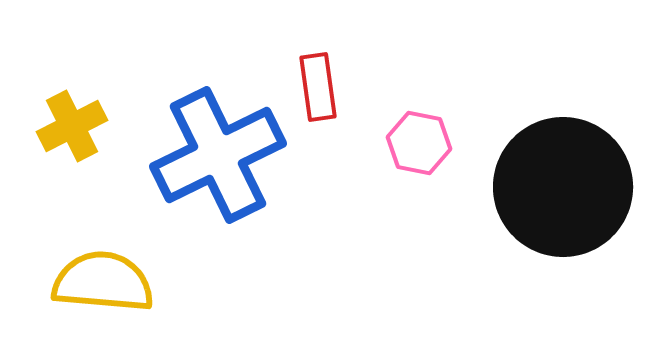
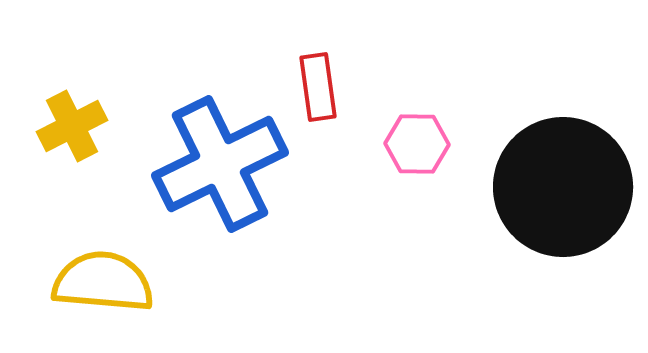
pink hexagon: moved 2 px left, 1 px down; rotated 10 degrees counterclockwise
blue cross: moved 2 px right, 9 px down
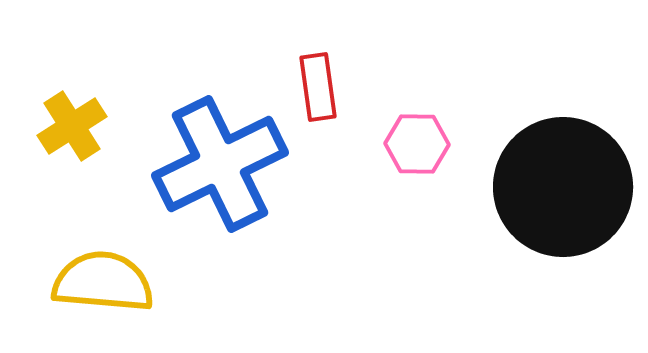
yellow cross: rotated 6 degrees counterclockwise
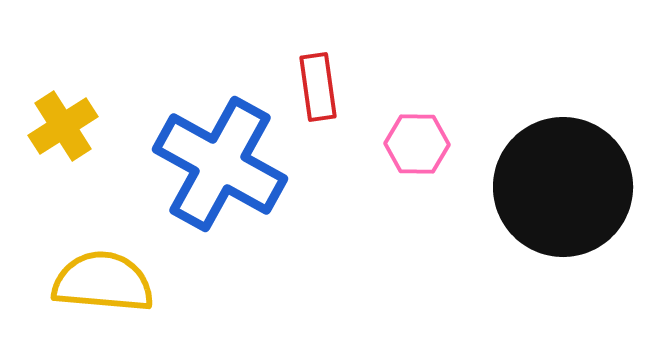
yellow cross: moved 9 px left
blue cross: rotated 35 degrees counterclockwise
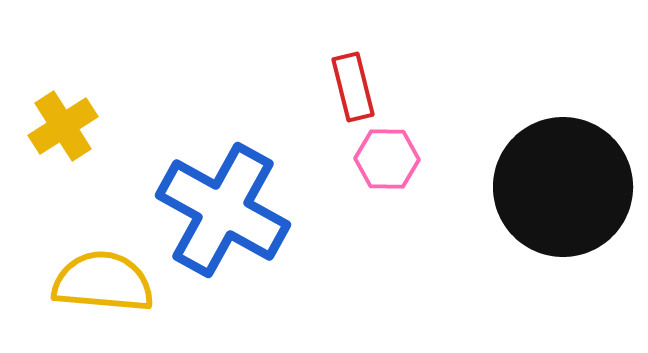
red rectangle: moved 35 px right; rotated 6 degrees counterclockwise
pink hexagon: moved 30 px left, 15 px down
blue cross: moved 3 px right, 46 px down
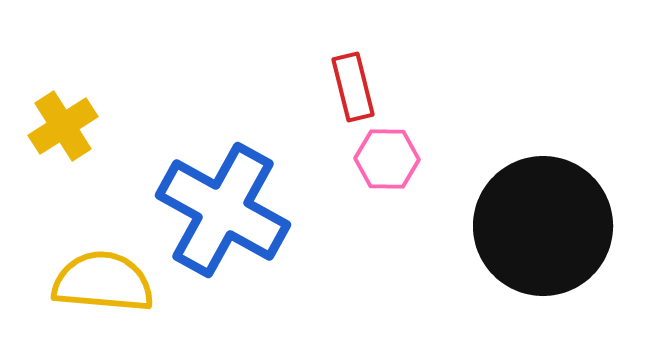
black circle: moved 20 px left, 39 px down
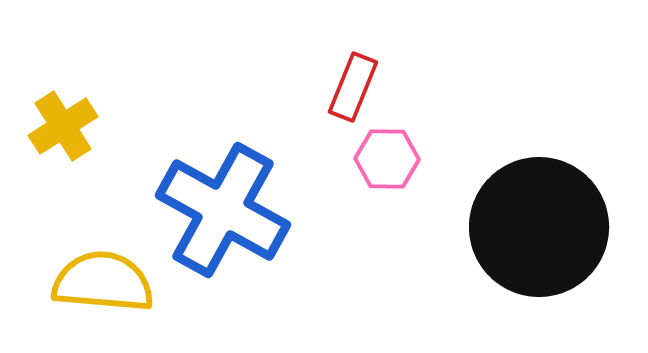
red rectangle: rotated 36 degrees clockwise
black circle: moved 4 px left, 1 px down
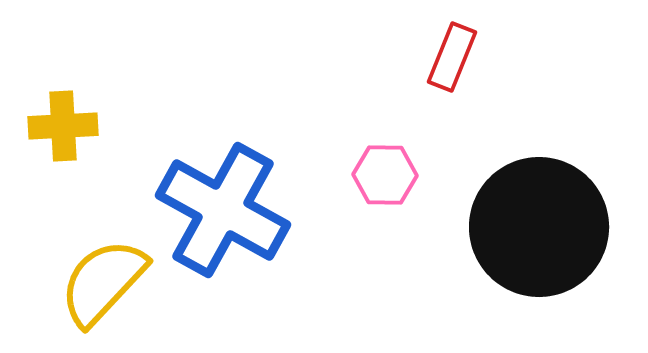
red rectangle: moved 99 px right, 30 px up
yellow cross: rotated 30 degrees clockwise
pink hexagon: moved 2 px left, 16 px down
yellow semicircle: rotated 52 degrees counterclockwise
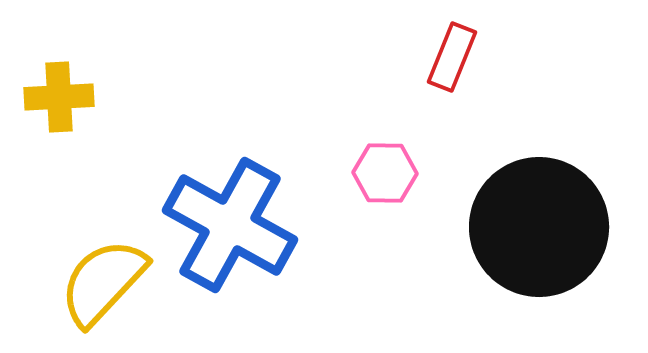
yellow cross: moved 4 px left, 29 px up
pink hexagon: moved 2 px up
blue cross: moved 7 px right, 15 px down
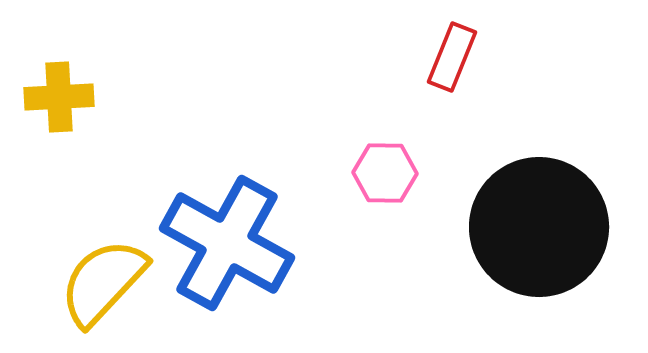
blue cross: moved 3 px left, 18 px down
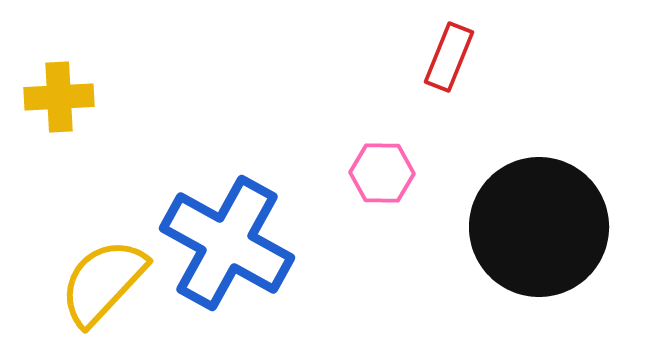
red rectangle: moved 3 px left
pink hexagon: moved 3 px left
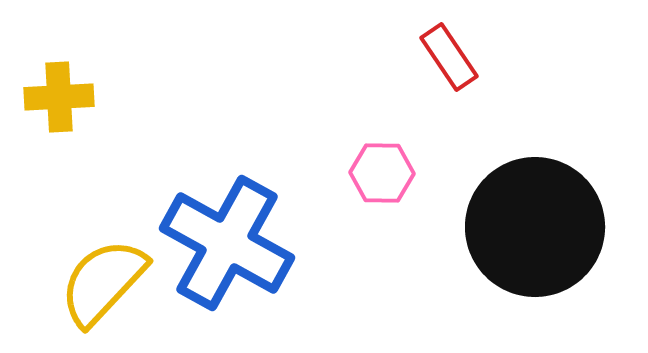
red rectangle: rotated 56 degrees counterclockwise
black circle: moved 4 px left
